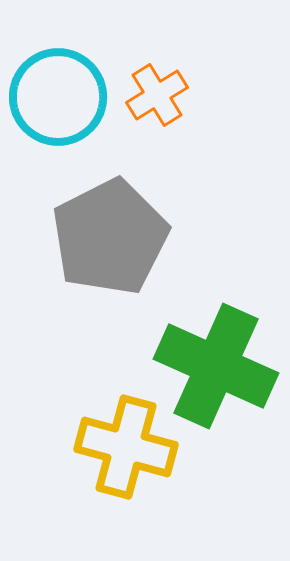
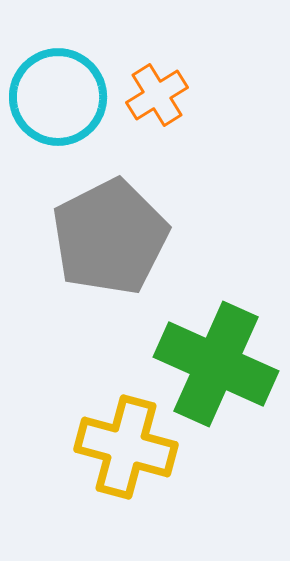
green cross: moved 2 px up
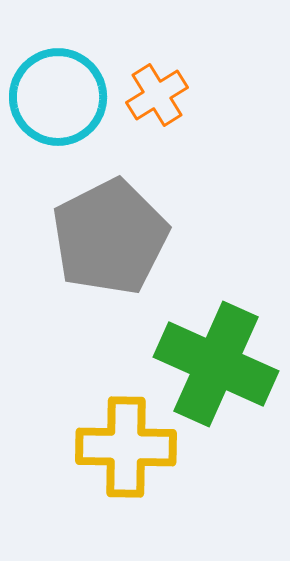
yellow cross: rotated 14 degrees counterclockwise
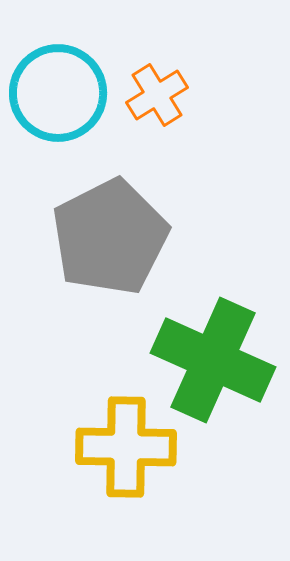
cyan circle: moved 4 px up
green cross: moved 3 px left, 4 px up
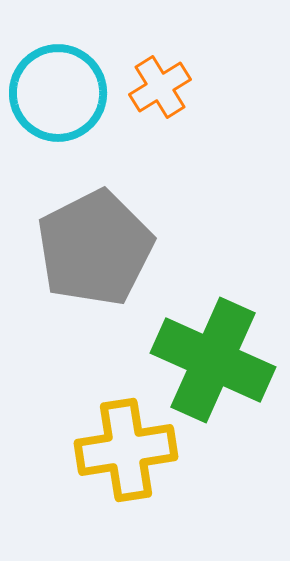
orange cross: moved 3 px right, 8 px up
gray pentagon: moved 15 px left, 11 px down
yellow cross: moved 3 px down; rotated 10 degrees counterclockwise
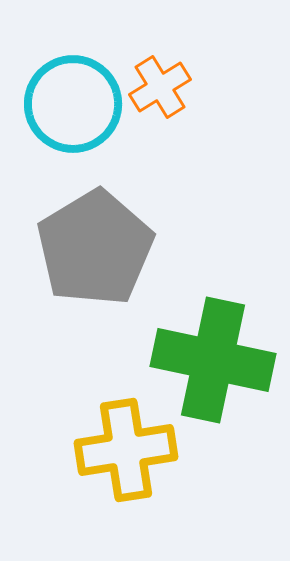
cyan circle: moved 15 px right, 11 px down
gray pentagon: rotated 4 degrees counterclockwise
green cross: rotated 12 degrees counterclockwise
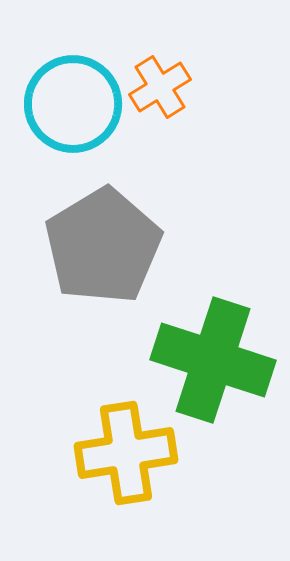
gray pentagon: moved 8 px right, 2 px up
green cross: rotated 6 degrees clockwise
yellow cross: moved 3 px down
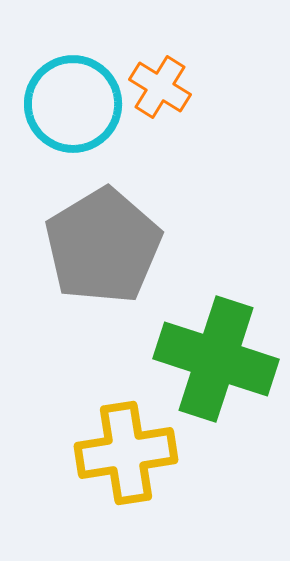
orange cross: rotated 26 degrees counterclockwise
green cross: moved 3 px right, 1 px up
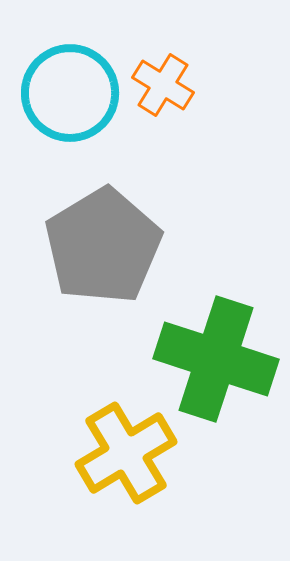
orange cross: moved 3 px right, 2 px up
cyan circle: moved 3 px left, 11 px up
yellow cross: rotated 22 degrees counterclockwise
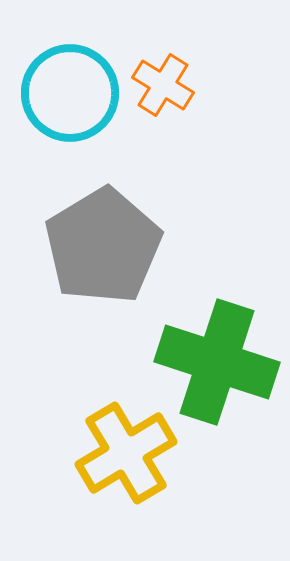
green cross: moved 1 px right, 3 px down
